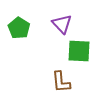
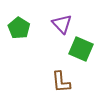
green square: moved 2 px right, 2 px up; rotated 20 degrees clockwise
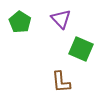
purple triangle: moved 1 px left, 5 px up
green pentagon: moved 1 px right, 6 px up
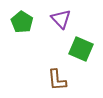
green pentagon: moved 2 px right
brown L-shape: moved 4 px left, 2 px up
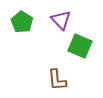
purple triangle: moved 1 px down
green square: moved 1 px left, 3 px up
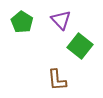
green square: rotated 15 degrees clockwise
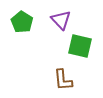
green square: rotated 25 degrees counterclockwise
brown L-shape: moved 6 px right
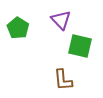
green pentagon: moved 4 px left, 6 px down
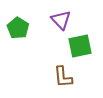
green square: rotated 25 degrees counterclockwise
brown L-shape: moved 3 px up
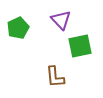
green pentagon: rotated 15 degrees clockwise
brown L-shape: moved 8 px left
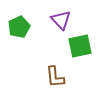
green pentagon: moved 1 px right, 1 px up
